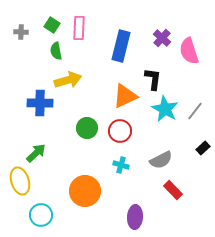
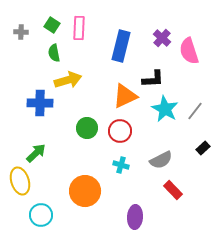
green semicircle: moved 2 px left, 2 px down
black L-shape: rotated 80 degrees clockwise
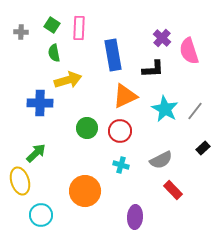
blue rectangle: moved 8 px left, 9 px down; rotated 24 degrees counterclockwise
black L-shape: moved 10 px up
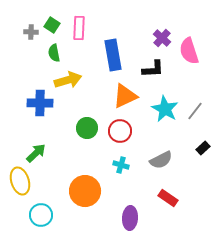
gray cross: moved 10 px right
red rectangle: moved 5 px left, 8 px down; rotated 12 degrees counterclockwise
purple ellipse: moved 5 px left, 1 px down
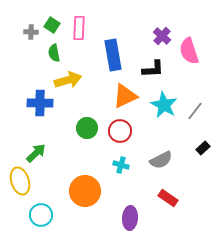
purple cross: moved 2 px up
cyan star: moved 1 px left, 4 px up
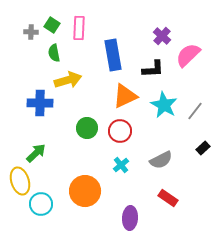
pink semicircle: moved 1 px left, 4 px down; rotated 64 degrees clockwise
cyan cross: rotated 35 degrees clockwise
cyan circle: moved 11 px up
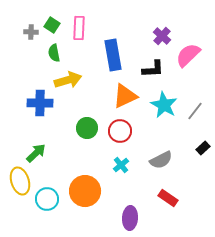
cyan circle: moved 6 px right, 5 px up
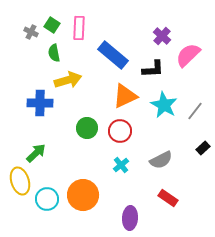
gray cross: rotated 24 degrees clockwise
blue rectangle: rotated 40 degrees counterclockwise
orange circle: moved 2 px left, 4 px down
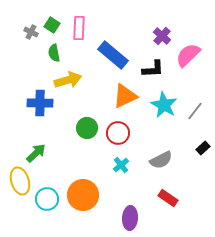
red circle: moved 2 px left, 2 px down
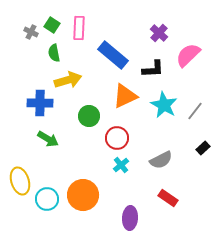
purple cross: moved 3 px left, 3 px up
green circle: moved 2 px right, 12 px up
red circle: moved 1 px left, 5 px down
green arrow: moved 12 px right, 14 px up; rotated 75 degrees clockwise
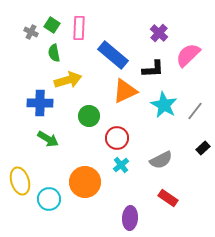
orange triangle: moved 5 px up
orange circle: moved 2 px right, 13 px up
cyan circle: moved 2 px right
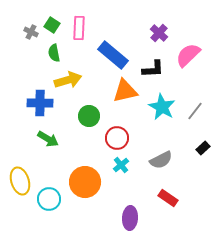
orange triangle: rotated 12 degrees clockwise
cyan star: moved 2 px left, 2 px down
